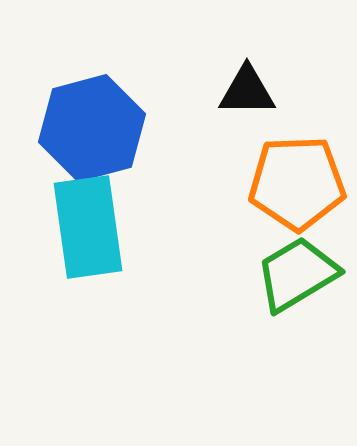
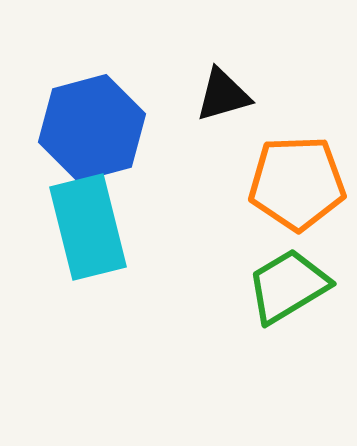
black triangle: moved 24 px left, 4 px down; rotated 16 degrees counterclockwise
cyan rectangle: rotated 6 degrees counterclockwise
green trapezoid: moved 9 px left, 12 px down
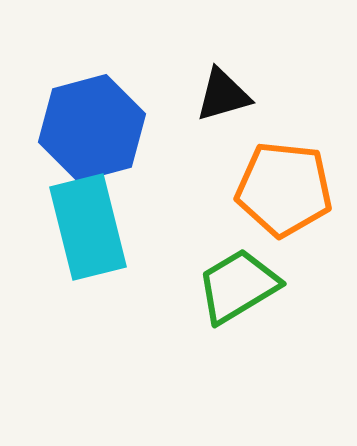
orange pentagon: moved 13 px left, 6 px down; rotated 8 degrees clockwise
green trapezoid: moved 50 px left
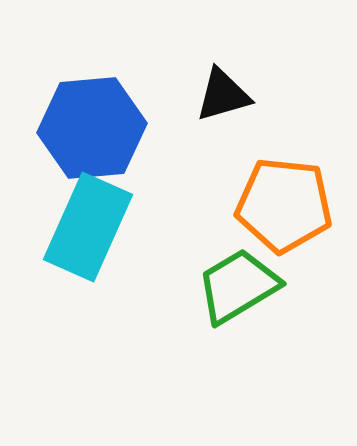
blue hexagon: rotated 10 degrees clockwise
orange pentagon: moved 16 px down
cyan rectangle: rotated 38 degrees clockwise
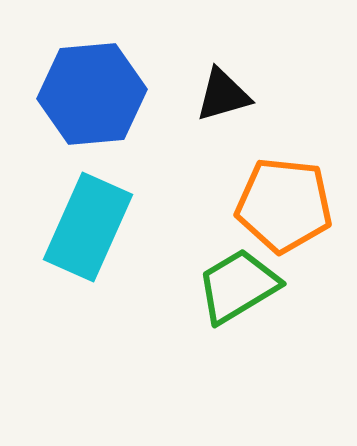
blue hexagon: moved 34 px up
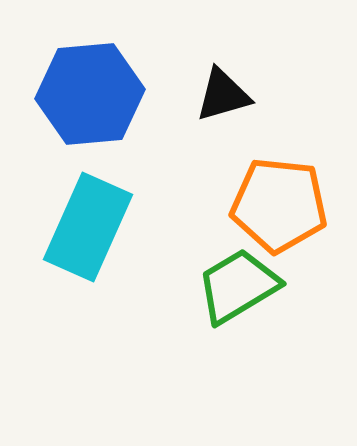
blue hexagon: moved 2 px left
orange pentagon: moved 5 px left
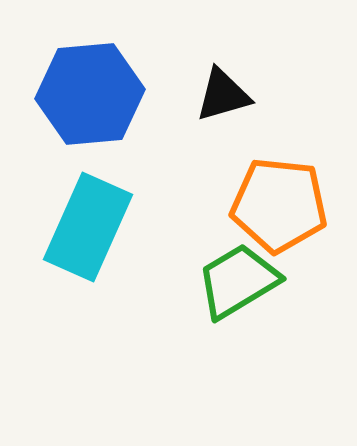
green trapezoid: moved 5 px up
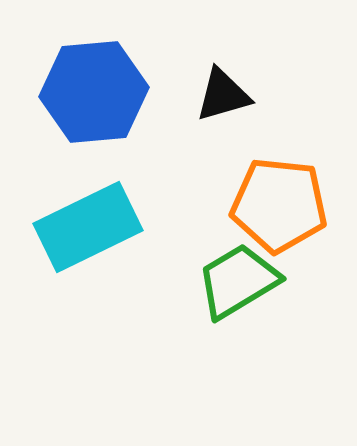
blue hexagon: moved 4 px right, 2 px up
cyan rectangle: rotated 40 degrees clockwise
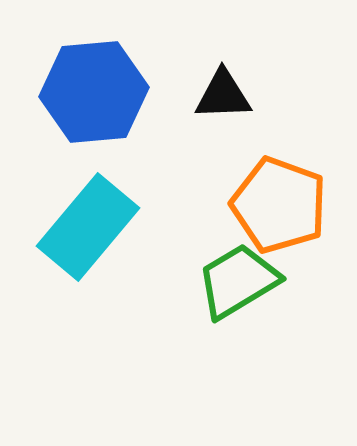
black triangle: rotated 14 degrees clockwise
orange pentagon: rotated 14 degrees clockwise
cyan rectangle: rotated 24 degrees counterclockwise
